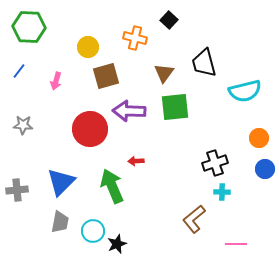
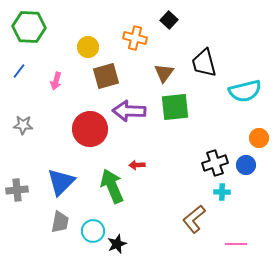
red arrow: moved 1 px right, 4 px down
blue circle: moved 19 px left, 4 px up
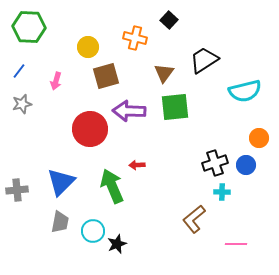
black trapezoid: moved 3 px up; rotated 72 degrees clockwise
gray star: moved 1 px left, 21 px up; rotated 18 degrees counterclockwise
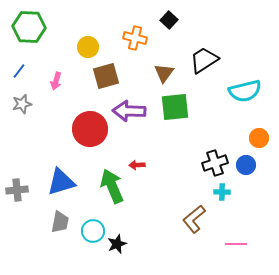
blue triangle: rotated 28 degrees clockwise
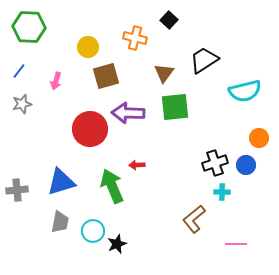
purple arrow: moved 1 px left, 2 px down
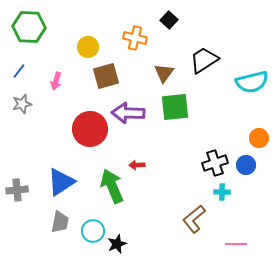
cyan semicircle: moved 7 px right, 9 px up
blue triangle: rotated 16 degrees counterclockwise
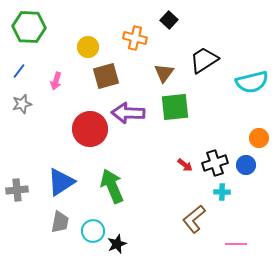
red arrow: moved 48 px right; rotated 140 degrees counterclockwise
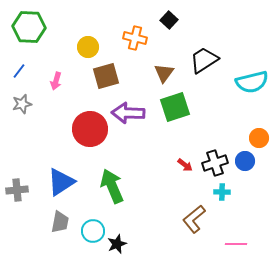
green square: rotated 12 degrees counterclockwise
blue circle: moved 1 px left, 4 px up
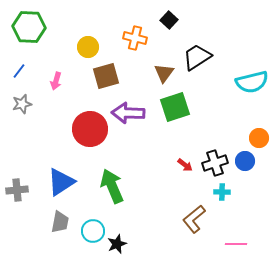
black trapezoid: moved 7 px left, 3 px up
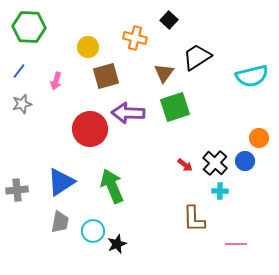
cyan semicircle: moved 6 px up
black cross: rotated 30 degrees counterclockwise
cyan cross: moved 2 px left, 1 px up
brown L-shape: rotated 52 degrees counterclockwise
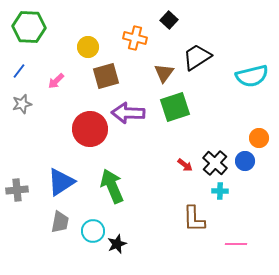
pink arrow: rotated 30 degrees clockwise
